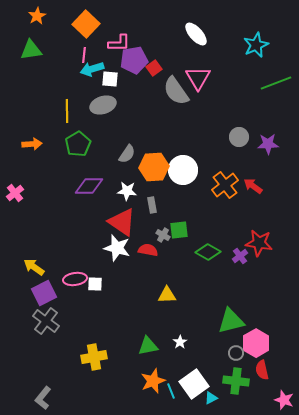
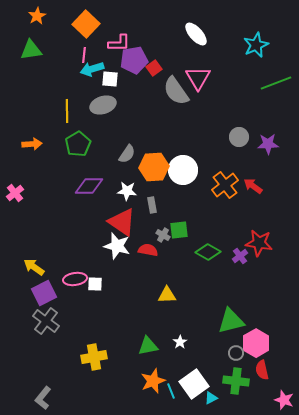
white star at (117, 248): moved 2 px up
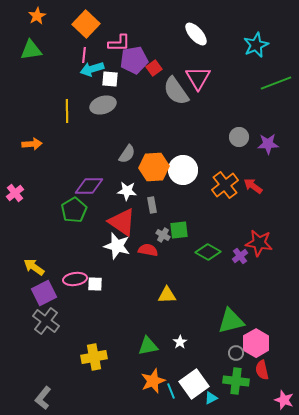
green pentagon at (78, 144): moved 4 px left, 66 px down
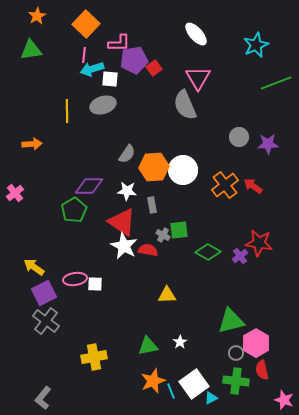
gray semicircle at (176, 91): moved 9 px right, 14 px down; rotated 12 degrees clockwise
white star at (117, 246): moved 7 px right; rotated 12 degrees clockwise
